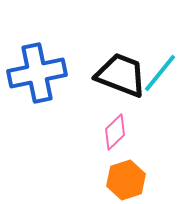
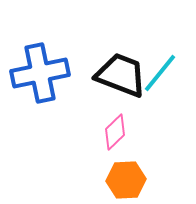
blue cross: moved 3 px right
orange hexagon: rotated 15 degrees clockwise
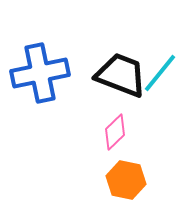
orange hexagon: rotated 15 degrees clockwise
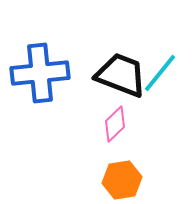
blue cross: rotated 6 degrees clockwise
pink diamond: moved 8 px up
orange hexagon: moved 4 px left; rotated 21 degrees counterclockwise
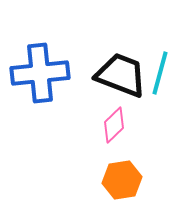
cyan line: rotated 24 degrees counterclockwise
pink diamond: moved 1 px left, 1 px down
